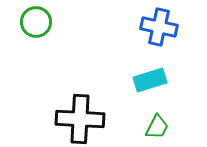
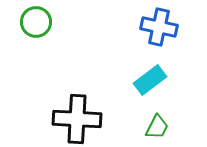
cyan rectangle: rotated 20 degrees counterclockwise
black cross: moved 3 px left
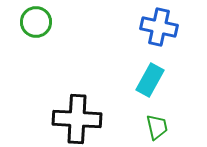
cyan rectangle: rotated 24 degrees counterclockwise
green trapezoid: rotated 40 degrees counterclockwise
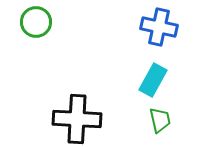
cyan rectangle: moved 3 px right
green trapezoid: moved 3 px right, 7 px up
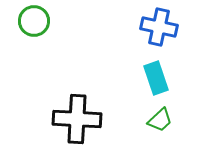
green circle: moved 2 px left, 1 px up
cyan rectangle: moved 3 px right, 2 px up; rotated 48 degrees counterclockwise
green trapezoid: rotated 60 degrees clockwise
